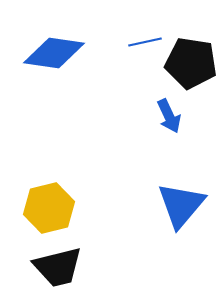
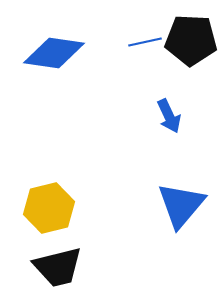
black pentagon: moved 23 px up; rotated 6 degrees counterclockwise
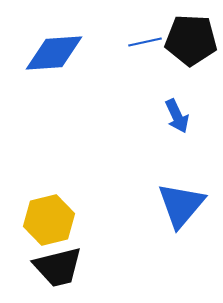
blue diamond: rotated 12 degrees counterclockwise
blue arrow: moved 8 px right
yellow hexagon: moved 12 px down
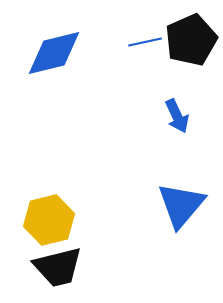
black pentagon: rotated 27 degrees counterclockwise
blue diamond: rotated 10 degrees counterclockwise
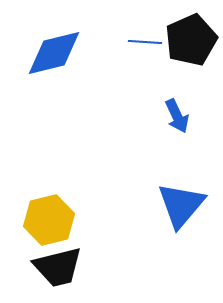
blue line: rotated 16 degrees clockwise
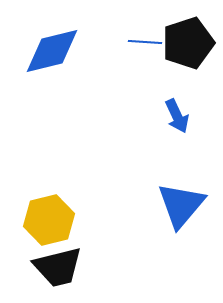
black pentagon: moved 3 px left, 3 px down; rotated 6 degrees clockwise
blue diamond: moved 2 px left, 2 px up
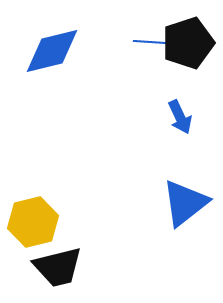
blue line: moved 5 px right
blue arrow: moved 3 px right, 1 px down
blue triangle: moved 4 px right, 2 px up; rotated 12 degrees clockwise
yellow hexagon: moved 16 px left, 2 px down
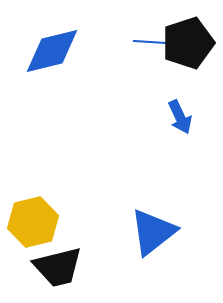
blue triangle: moved 32 px left, 29 px down
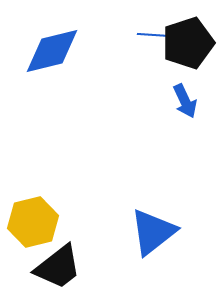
blue line: moved 4 px right, 7 px up
blue arrow: moved 5 px right, 16 px up
black trapezoid: rotated 24 degrees counterclockwise
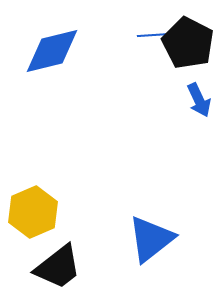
blue line: rotated 8 degrees counterclockwise
black pentagon: rotated 27 degrees counterclockwise
blue arrow: moved 14 px right, 1 px up
yellow hexagon: moved 10 px up; rotated 9 degrees counterclockwise
blue triangle: moved 2 px left, 7 px down
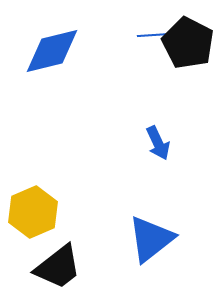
blue arrow: moved 41 px left, 43 px down
